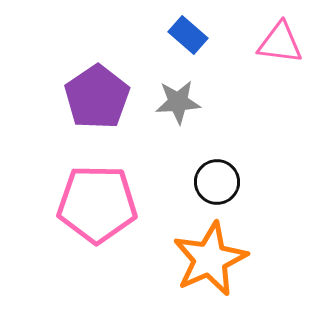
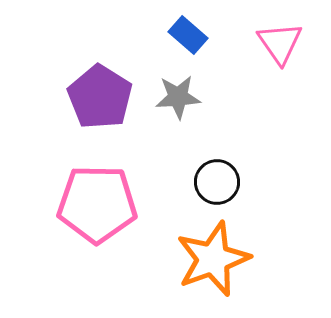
pink triangle: rotated 48 degrees clockwise
purple pentagon: moved 3 px right; rotated 6 degrees counterclockwise
gray star: moved 5 px up
orange star: moved 3 px right; rotated 4 degrees clockwise
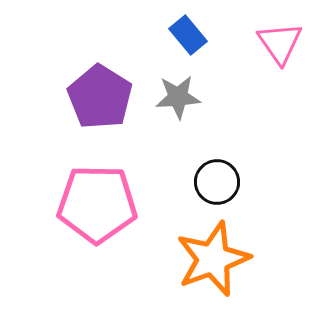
blue rectangle: rotated 9 degrees clockwise
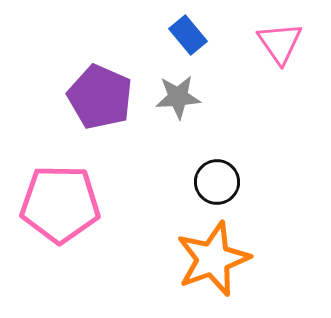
purple pentagon: rotated 8 degrees counterclockwise
pink pentagon: moved 37 px left
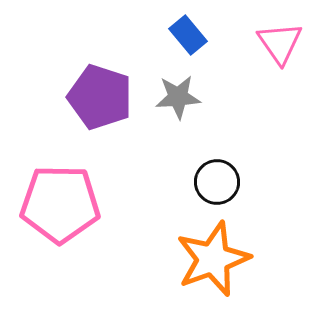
purple pentagon: rotated 6 degrees counterclockwise
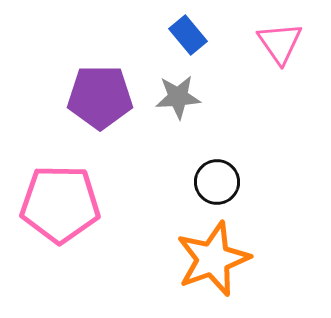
purple pentagon: rotated 18 degrees counterclockwise
